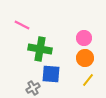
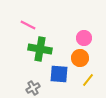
pink line: moved 6 px right
orange circle: moved 5 px left
blue square: moved 8 px right
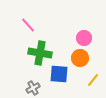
pink line: rotated 21 degrees clockwise
green cross: moved 4 px down
yellow line: moved 5 px right
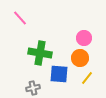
pink line: moved 8 px left, 7 px up
yellow line: moved 6 px left, 2 px up
gray cross: rotated 16 degrees clockwise
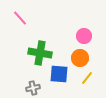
pink circle: moved 2 px up
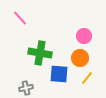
gray cross: moved 7 px left
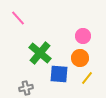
pink line: moved 2 px left
pink circle: moved 1 px left
green cross: rotated 30 degrees clockwise
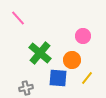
orange circle: moved 8 px left, 2 px down
blue square: moved 1 px left, 4 px down
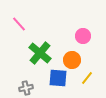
pink line: moved 1 px right, 6 px down
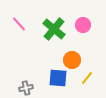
pink circle: moved 11 px up
green cross: moved 14 px right, 24 px up
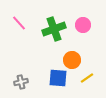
pink line: moved 1 px up
green cross: rotated 30 degrees clockwise
yellow line: rotated 16 degrees clockwise
gray cross: moved 5 px left, 6 px up
